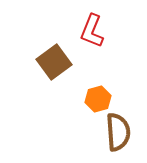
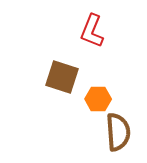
brown square: moved 8 px right, 15 px down; rotated 36 degrees counterclockwise
orange hexagon: rotated 15 degrees clockwise
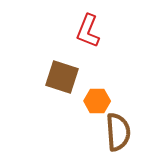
red L-shape: moved 4 px left
orange hexagon: moved 1 px left, 2 px down
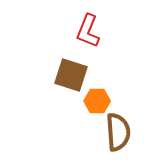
brown square: moved 9 px right, 2 px up
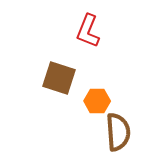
brown square: moved 12 px left, 3 px down
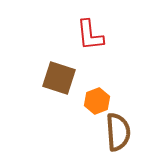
red L-shape: moved 2 px right, 4 px down; rotated 28 degrees counterclockwise
orange hexagon: rotated 20 degrees counterclockwise
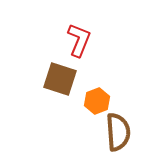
red L-shape: moved 11 px left, 5 px down; rotated 152 degrees counterclockwise
brown square: moved 1 px right, 1 px down
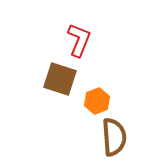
brown semicircle: moved 4 px left, 5 px down
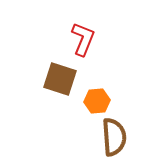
red L-shape: moved 4 px right, 1 px up
orange hexagon: rotated 15 degrees clockwise
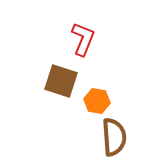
brown square: moved 1 px right, 2 px down
orange hexagon: rotated 15 degrees clockwise
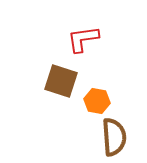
red L-shape: rotated 120 degrees counterclockwise
